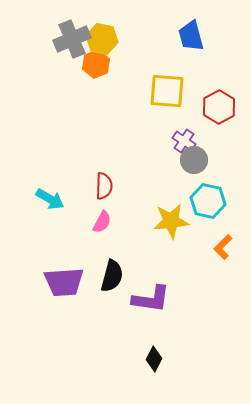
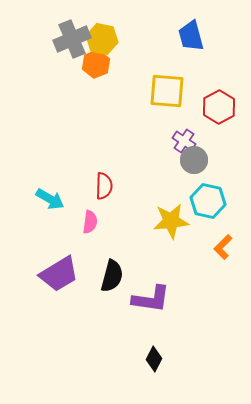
pink semicircle: moved 12 px left; rotated 20 degrees counterclockwise
purple trapezoid: moved 5 px left, 8 px up; rotated 27 degrees counterclockwise
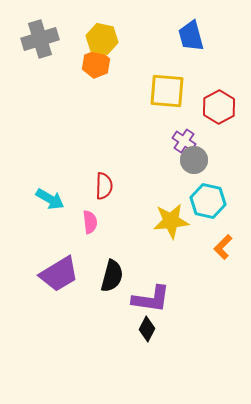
gray cross: moved 32 px left; rotated 6 degrees clockwise
pink semicircle: rotated 15 degrees counterclockwise
black diamond: moved 7 px left, 30 px up
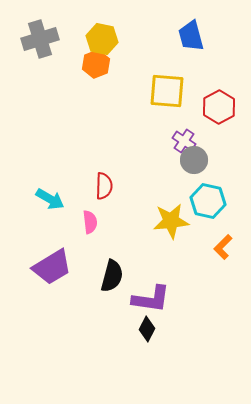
purple trapezoid: moved 7 px left, 7 px up
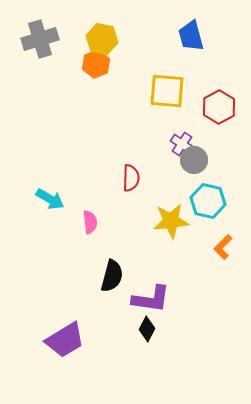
purple cross: moved 2 px left, 3 px down
red semicircle: moved 27 px right, 8 px up
purple trapezoid: moved 13 px right, 73 px down
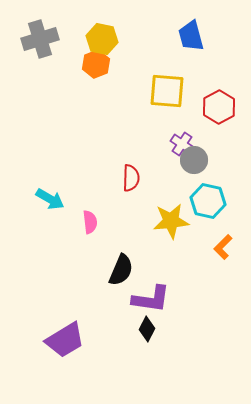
black semicircle: moved 9 px right, 6 px up; rotated 8 degrees clockwise
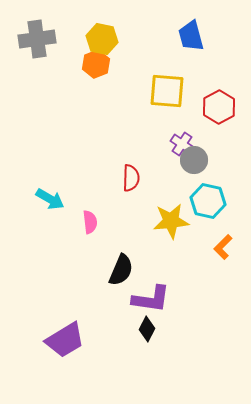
gray cross: moved 3 px left; rotated 9 degrees clockwise
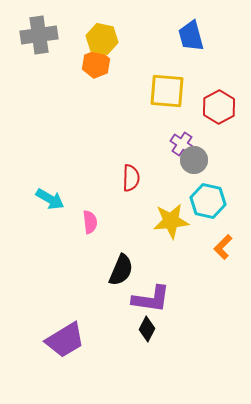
gray cross: moved 2 px right, 4 px up
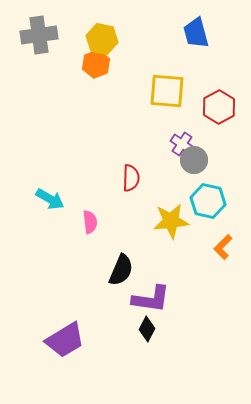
blue trapezoid: moved 5 px right, 3 px up
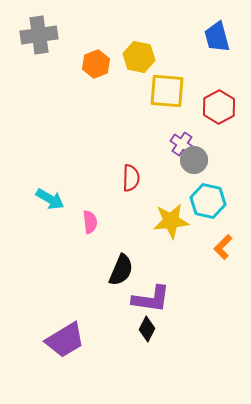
blue trapezoid: moved 21 px right, 4 px down
yellow hexagon: moved 37 px right, 18 px down
